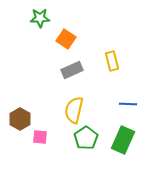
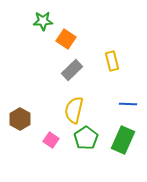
green star: moved 3 px right, 3 px down
gray rectangle: rotated 20 degrees counterclockwise
pink square: moved 11 px right, 3 px down; rotated 28 degrees clockwise
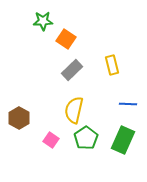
yellow rectangle: moved 4 px down
brown hexagon: moved 1 px left, 1 px up
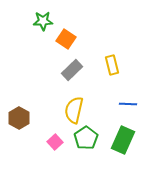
pink square: moved 4 px right, 2 px down; rotated 14 degrees clockwise
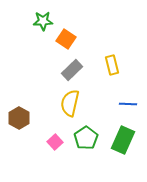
yellow semicircle: moved 4 px left, 7 px up
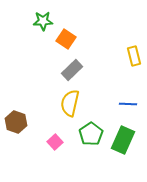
yellow rectangle: moved 22 px right, 9 px up
brown hexagon: moved 3 px left, 4 px down; rotated 10 degrees counterclockwise
green pentagon: moved 5 px right, 4 px up
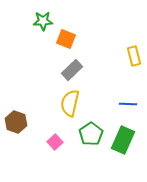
orange square: rotated 12 degrees counterclockwise
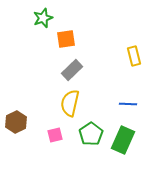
green star: moved 3 px up; rotated 18 degrees counterclockwise
orange square: rotated 30 degrees counterclockwise
brown hexagon: rotated 15 degrees clockwise
pink square: moved 7 px up; rotated 28 degrees clockwise
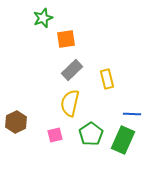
yellow rectangle: moved 27 px left, 23 px down
blue line: moved 4 px right, 10 px down
